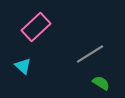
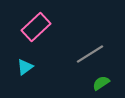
cyan triangle: moved 2 px right, 1 px down; rotated 42 degrees clockwise
green semicircle: rotated 66 degrees counterclockwise
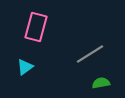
pink rectangle: rotated 32 degrees counterclockwise
green semicircle: rotated 24 degrees clockwise
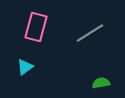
gray line: moved 21 px up
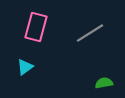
green semicircle: moved 3 px right
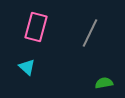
gray line: rotated 32 degrees counterclockwise
cyan triangle: moved 2 px right; rotated 42 degrees counterclockwise
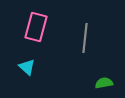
gray line: moved 5 px left, 5 px down; rotated 20 degrees counterclockwise
